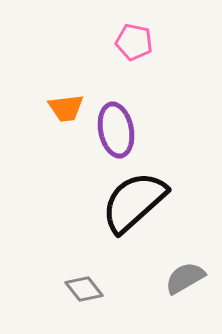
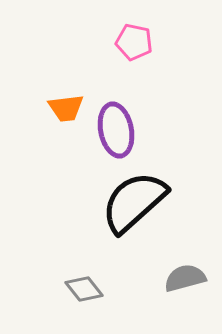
gray semicircle: rotated 15 degrees clockwise
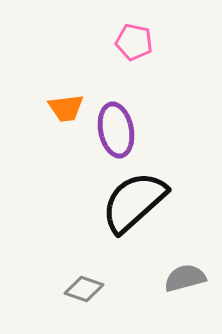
gray diamond: rotated 33 degrees counterclockwise
